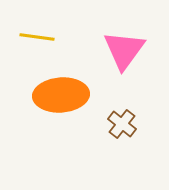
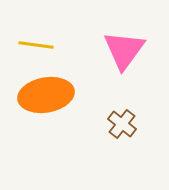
yellow line: moved 1 px left, 8 px down
orange ellipse: moved 15 px left; rotated 6 degrees counterclockwise
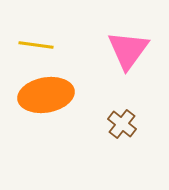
pink triangle: moved 4 px right
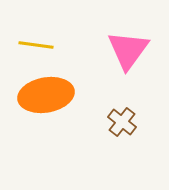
brown cross: moved 2 px up
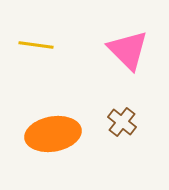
pink triangle: rotated 21 degrees counterclockwise
orange ellipse: moved 7 px right, 39 px down
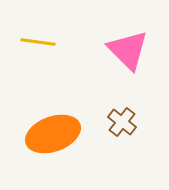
yellow line: moved 2 px right, 3 px up
orange ellipse: rotated 10 degrees counterclockwise
